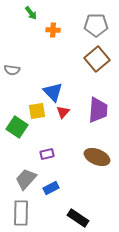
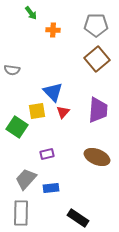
blue rectangle: rotated 21 degrees clockwise
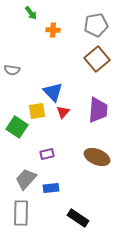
gray pentagon: rotated 10 degrees counterclockwise
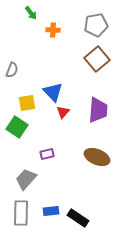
gray semicircle: rotated 77 degrees counterclockwise
yellow square: moved 10 px left, 8 px up
blue rectangle: moved 23 px down
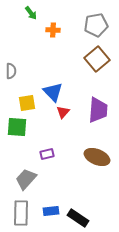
gray semicircle: moved 1 px left, 1 px down; rotated 21 degrees counterclockwise
green square: rotated 30 degrees counterclockwise
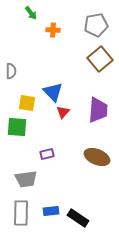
brown square: moved 3 px right
yellow square: rotated 18 degrees clockwise
gray trapezoid: rotated 140 degrees counterclockwise
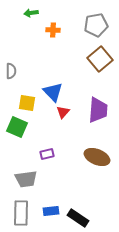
green arrow: rotated 120 degrees clockwise
green square: rotated 20 degrees clockwise
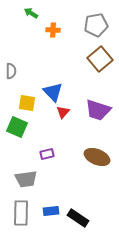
green arrow: rotated 40 degrees clockwise
purple trapezoid: rotated 104 degrees clockwise
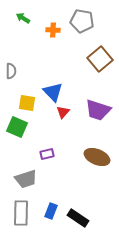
green arrow: moved 8 px left, 5 px down
gray pentagon: moved 14 px left, 4 px up; rotated 20 degrees clockwise
gray trapezoid: rotated 10 degrees counterclockwise
blue rectangle: rotated 63 degrees counterclockwise
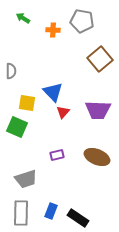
purple trapezoid: rotated 16 degrees counterclockwise
purple rectangle: moved 10 px right, 1 px down
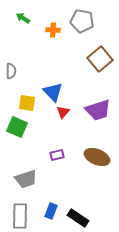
purple trapezoid: rotated 20 degrees counterclockwise
gray rectangle: moved 1 px left, 3 px down
